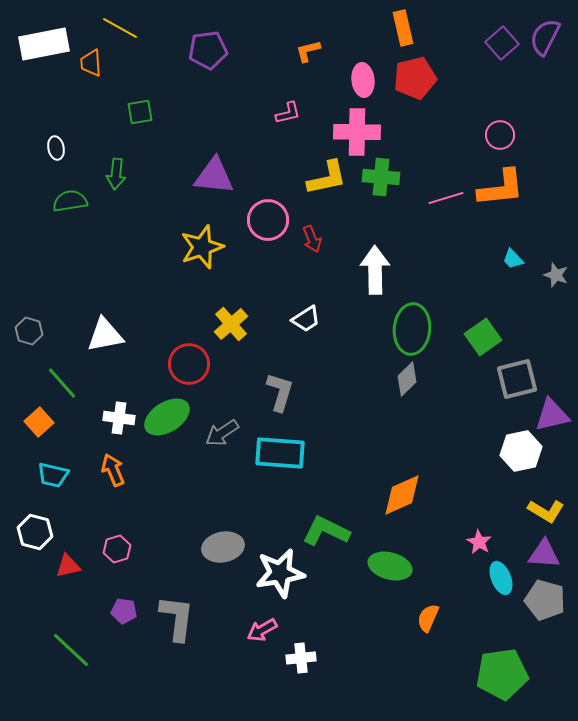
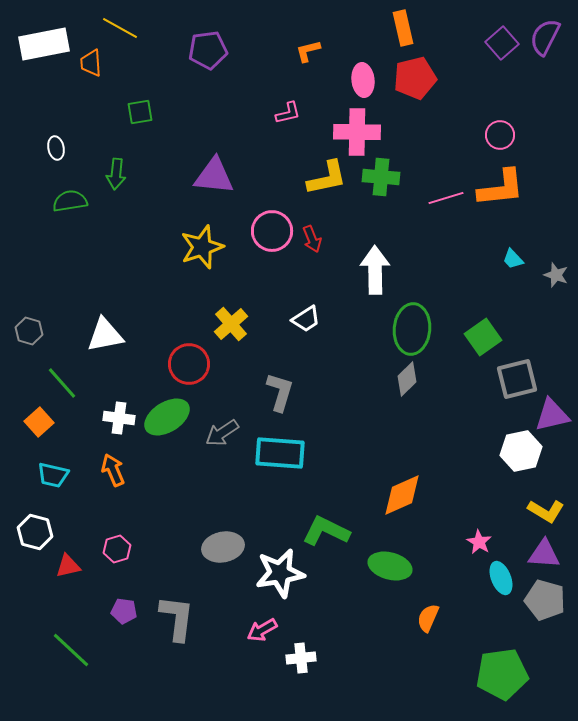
pink circle at (268, 220): moved 4 px right, 11 px down
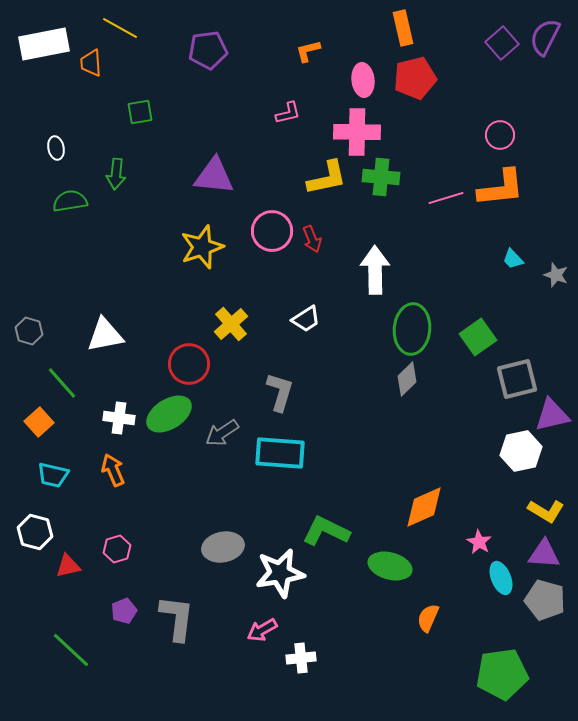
green square at (483, 337): moved 5 px left
green ellipse at (167, 417): moved 2 px right, 3 px up
orange diamond at (402, 495): moved 22 px right, 12 px down
purple pentagon at (124, 611): rotated 30 degrees counterclockwise
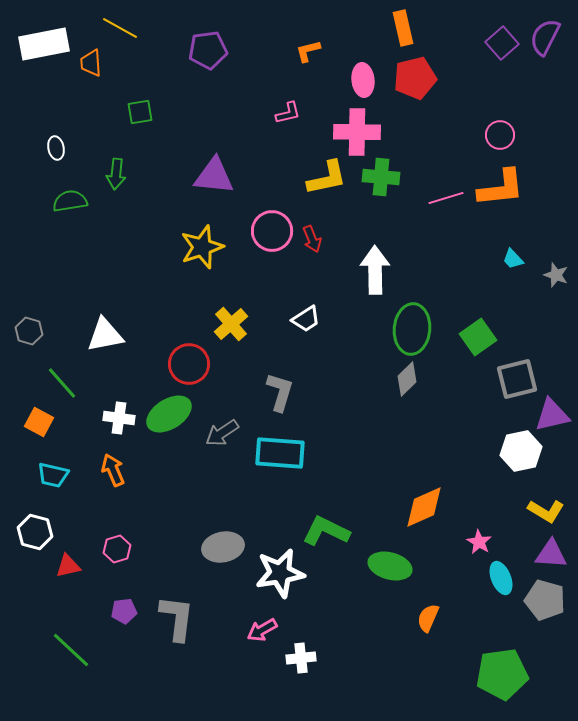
orange square at (39, 422): rotated 20 degrees counterclockwise
purple triangle at (544, 554): moved 7 px right
purple pentagon at (124, 611): rotated 15 degrees clockwise
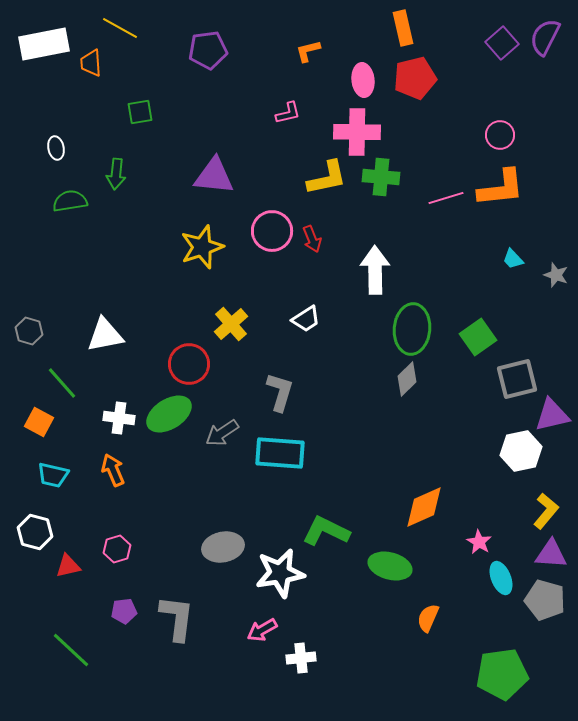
yellow L-shape at (546, 511): rotated 81 degrees counterclockwise
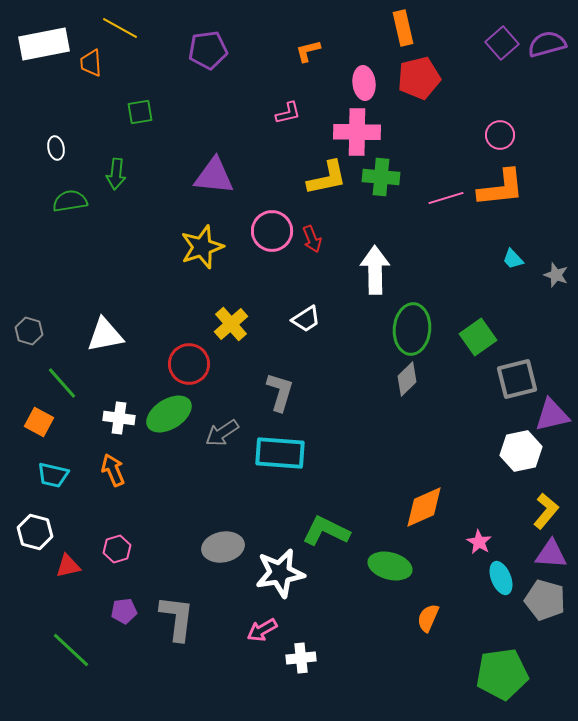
purple semicircle at (545, 37): moved 2 px right, 7 px down; rotated 48 degrees clockwise
red pentagon at (415, 78): moved 4 px right
pink ellipse at (363, 80): moved 1 px right, 3 px down
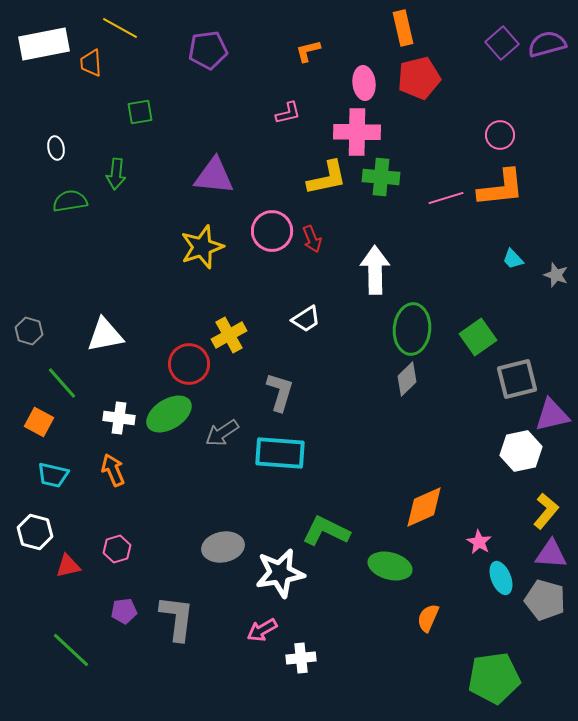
yellow cross at (231, 324): moved 2 px left, 11 px down; rotated 12 degrees clockwise
green pentagon at (502, 674): moved 8 px left, 4 px down
